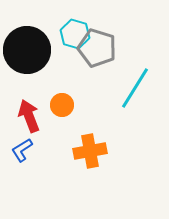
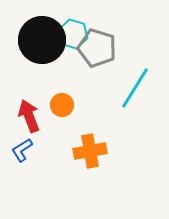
cyan hexagon: moved 2 px left
black circle: moved 15 px right, 10 px up
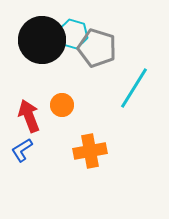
cyan line: moved 1 px left
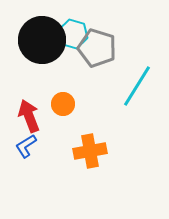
cyan line: moved 3 px right, 2 px up
orange circle: moved 1 px right, 1 px up
blue L-shape: moved 4 px right, 4 px up
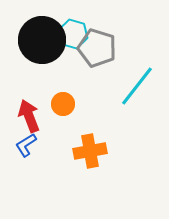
cyan line: rotated 6 degrees clockwise
blue L-shape: moved 1 px up
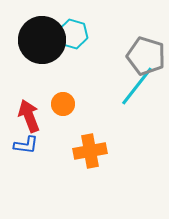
gray pentagon: moved 49 px right, 8 px down
blue L-shape: rotated 140 degrees counterclockwise
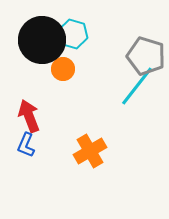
orange circle: moved 35 px up
blue L-shape: rotated 105 degrees clockwise
orange cross: rotated 20 degrees counterclockwise
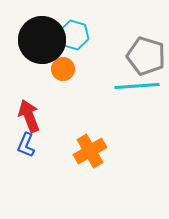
cyan hexagon: moved 1 px right, 1 px down
cyan line: rotated 48 degrees clockwise
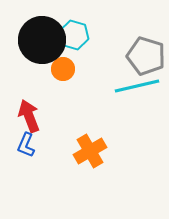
cyan line: rotated 9 degrees counterclockwise
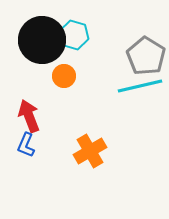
gray pentagon: rotated 15 degrees clockwise
orange circle: moved 1 px right, 7 px down
cyan line: moved 3 px right
